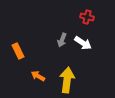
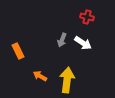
orange arrow: moved 2 px right
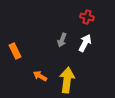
white arrow: moved 2 px right; rotated 96 degrees counterclockwise
orange rectangle: moved 3 px left
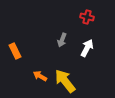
white arrow: moved 2 px right, 5 px down
yellow arrow: moved 2 px left, 1 px down; rotated 45 degrees counterclockwise
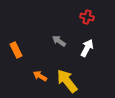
gray arrow: moved 3 px left, 1 px down; rotated 104 degrees clockwise
orange rectangle: moved 1 px right, 1 px up
yellow arrow: moved 2 px right
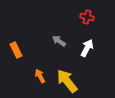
orange arrow: rotated 32 degrees clockwise
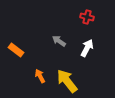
orange rectangle: rotated 28 degrees counterclockwise
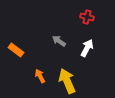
yellow arrow: rotated 15 degrees clockwise
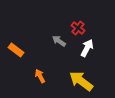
red cross: moved 9 px left, 11 px down; rotated 24 degrees clockwise
yellow arrow: moved 14 px right; rotated 30 degrees counterclockwise
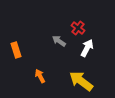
orange rectangle: rotated 35 degrees clockwise
